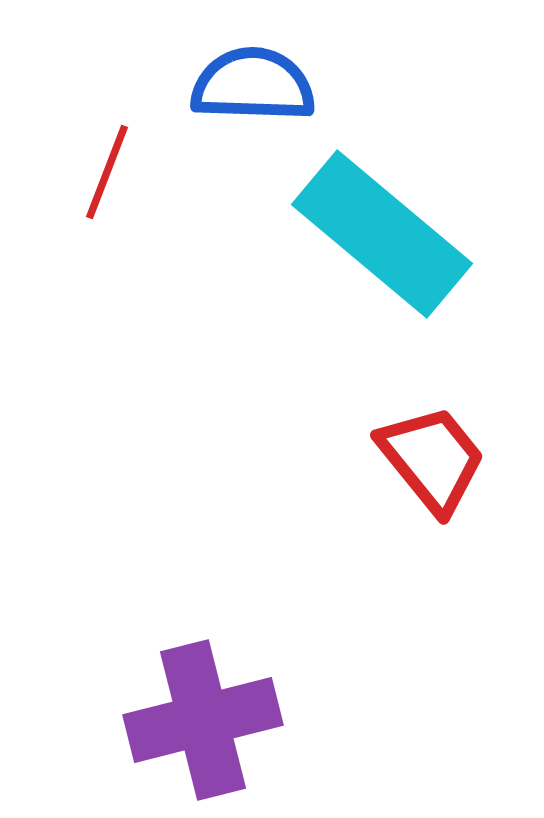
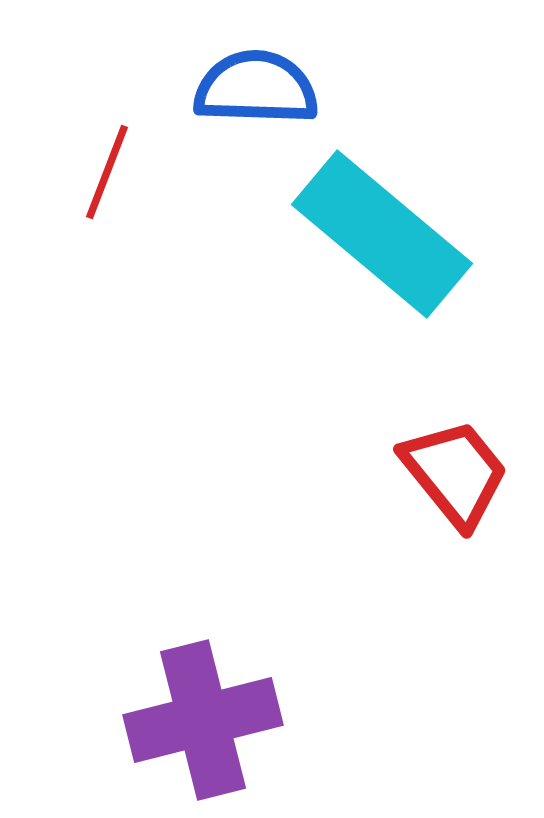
blue semicircle: moved 3 px right, 3 px down
red trapezoid: moved 23 px right, 14 px down
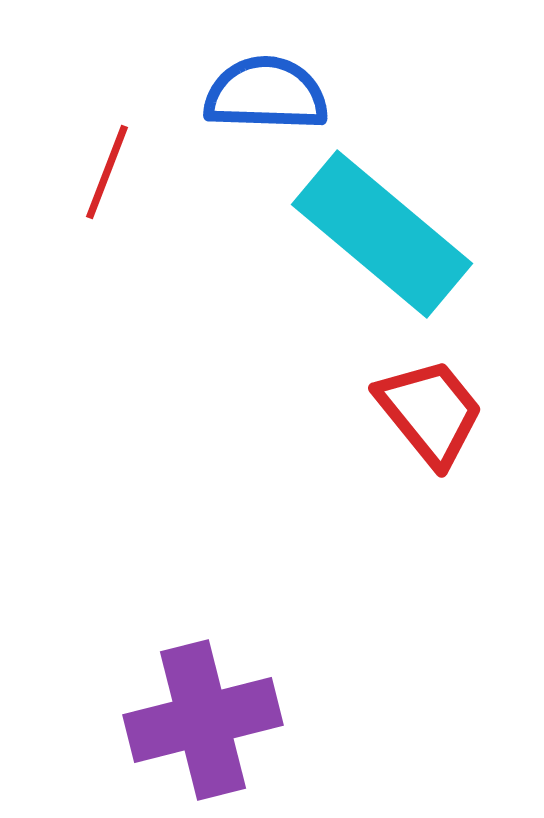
blue semicircle: moved 10 px right, 6 px down
red trapezoid: moved 25 px left, 61 px up
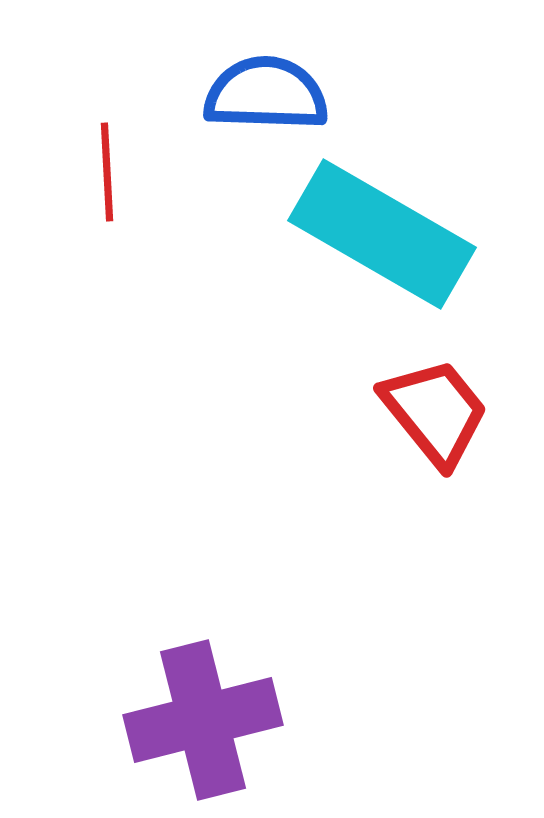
red line: rotated 24 degrees counterclockwise
cyan rectangle: rotated 10 degrees counterclockwise
red trapezoid: moved 5 px right
